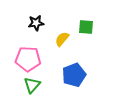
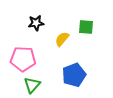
pink pentagon: moved 5 px left
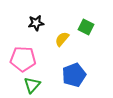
green square: rotated 21 degrees clockwise
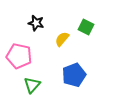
black star: rotated 21 degrees clockwise
pink pentagon: moved 4 px left, 3 px up; rotated 10 degrees clockwise
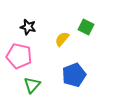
black star: moved 8 px left, 4 px down
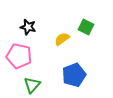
yellow semicircle: rotated 14 degrees clockwise
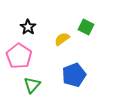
black star: rotated 21 degrees clockwise
pink pentagon: rotated 20 degrees clockwise
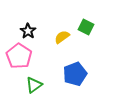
black star: moved 4 px down
yellow semicircle: moved 2 px up
blue pentagon: moved 1 px right, 1 px up
green triangle: moved 2 px right; rotated 12 degrees clockwise
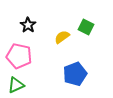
black star: moved 6 px up
pink pentagon: rotated 20 degrees counterclockwise
green triangle: moved 18 px left; rotated 12 degrees clockwise
